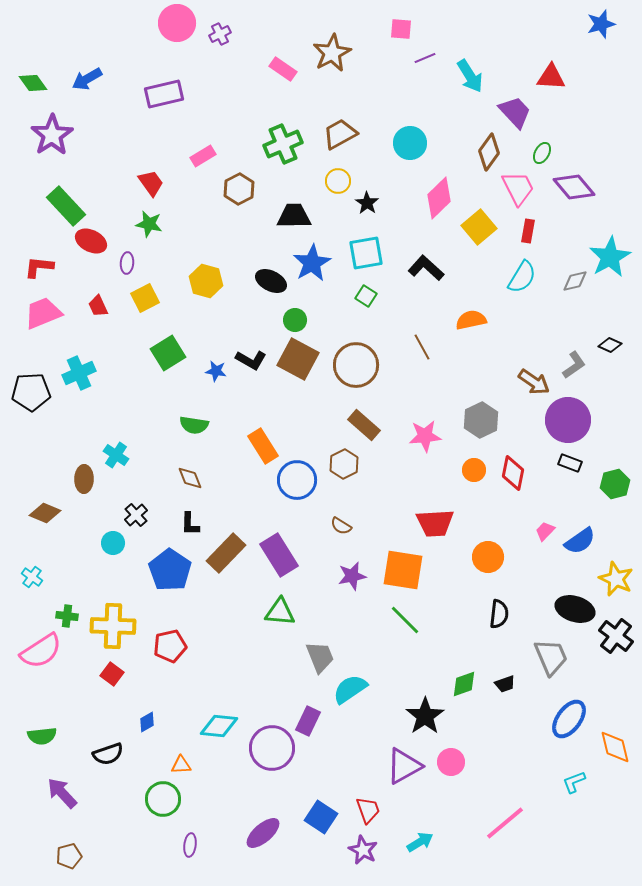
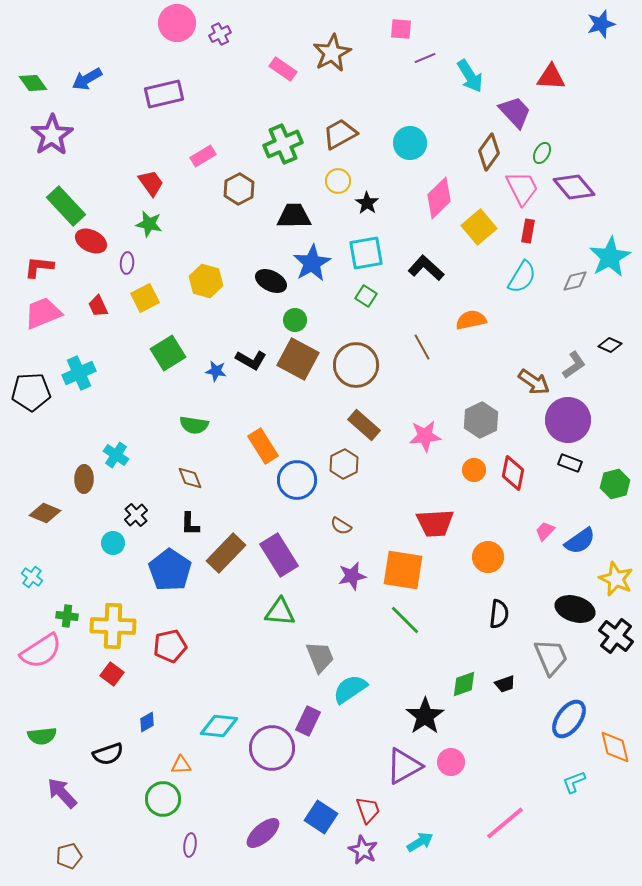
pink trapezoid at (518, 188): moved 4 px right
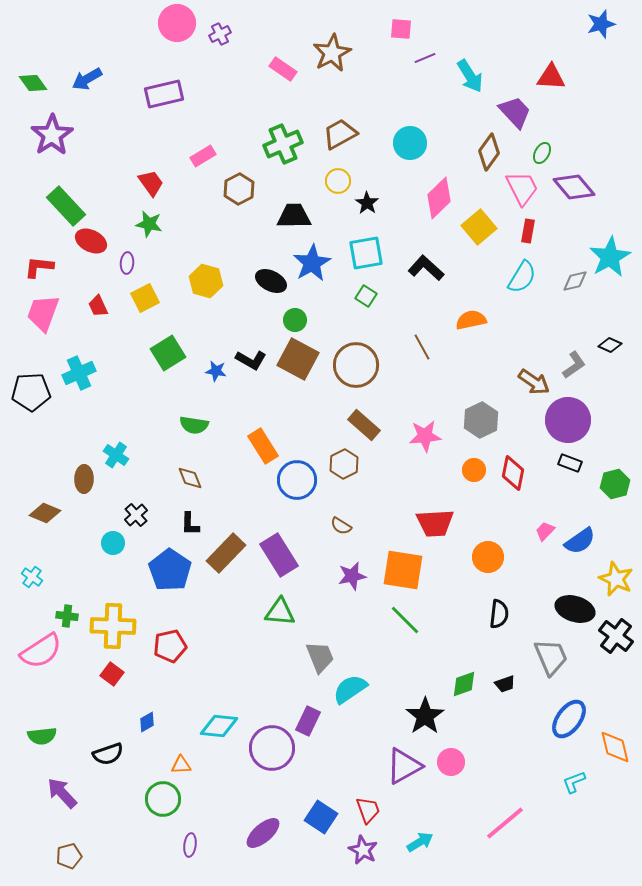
pink trapezoid at (43, 313): rotated 48 degrees counterclockwise
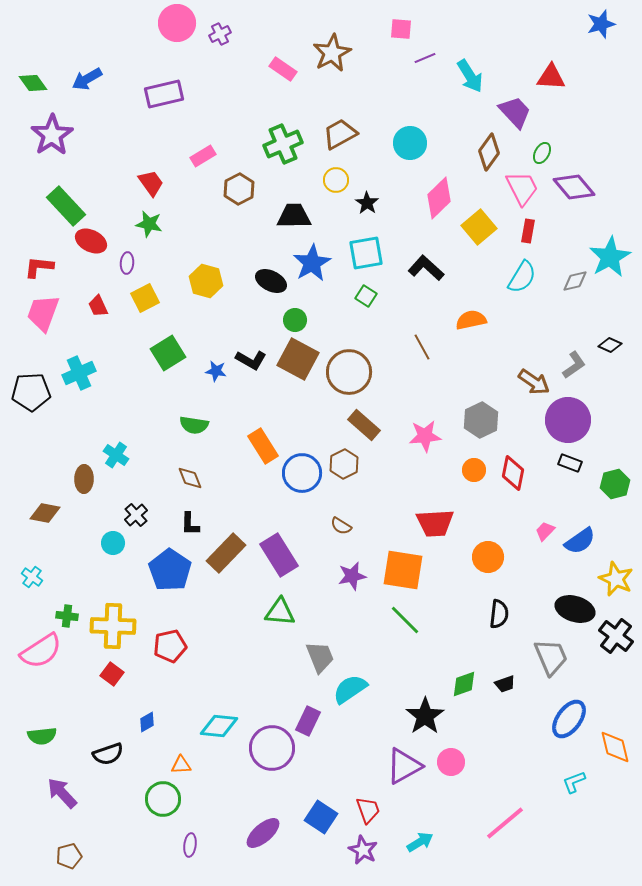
yellow circle at (338, 181): moved 2 px left, 1 px up
brown circle at (356, 365): moved 7 px left, 7 px down
blue circle at (297, 480): moved 5 px right, 7 px up
brown diamond at (45, 513): rotated 12 degrees counterclockwise
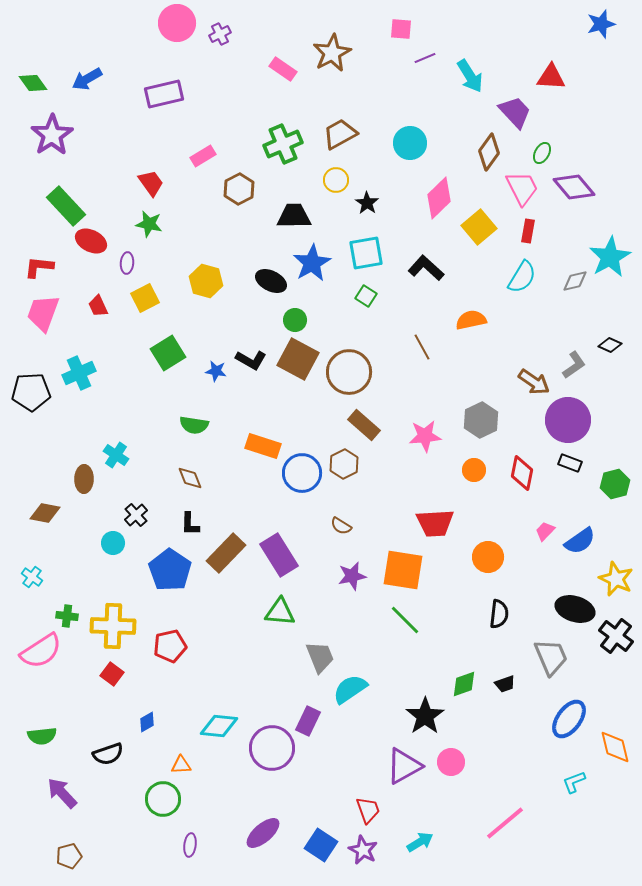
orange rectangle at (263, 446): rotated 40 degrees counterclockwise
red diamond at (513, 473): moved 9 px right
blue square at (321, 817): moved 28 px down
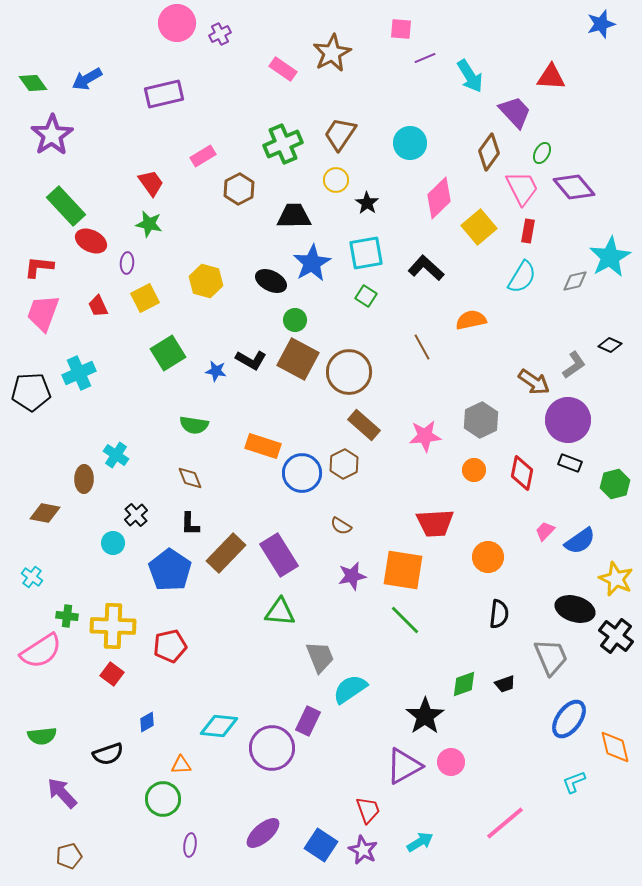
brown trapezoid at (340, 134): rotated 27 degrees counterclockwise
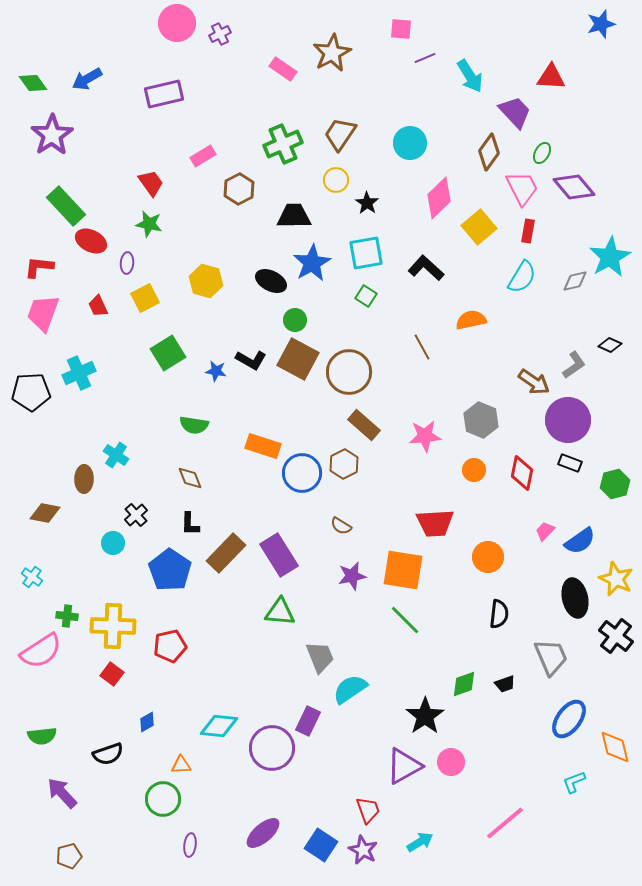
gray hexagon at (481, 420): rotated 12 degrees counterclockwise
black ellipse at (575, 609): moved 11 px up; rotated 60 degrees clockwise
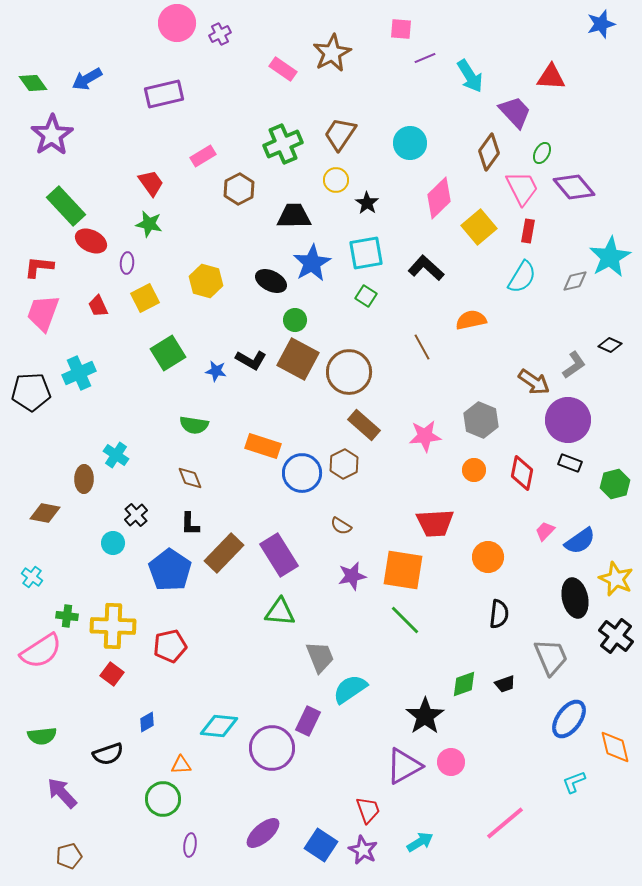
brown rectangle at (226, 553): moved 2 px left
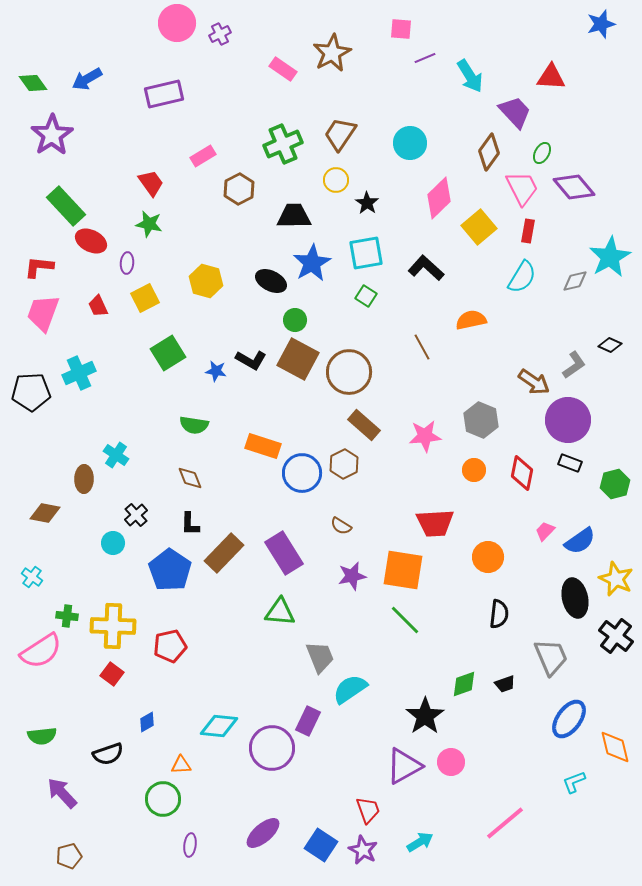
purple rectangle at (279, 555): moved 5 px right, 2 px up
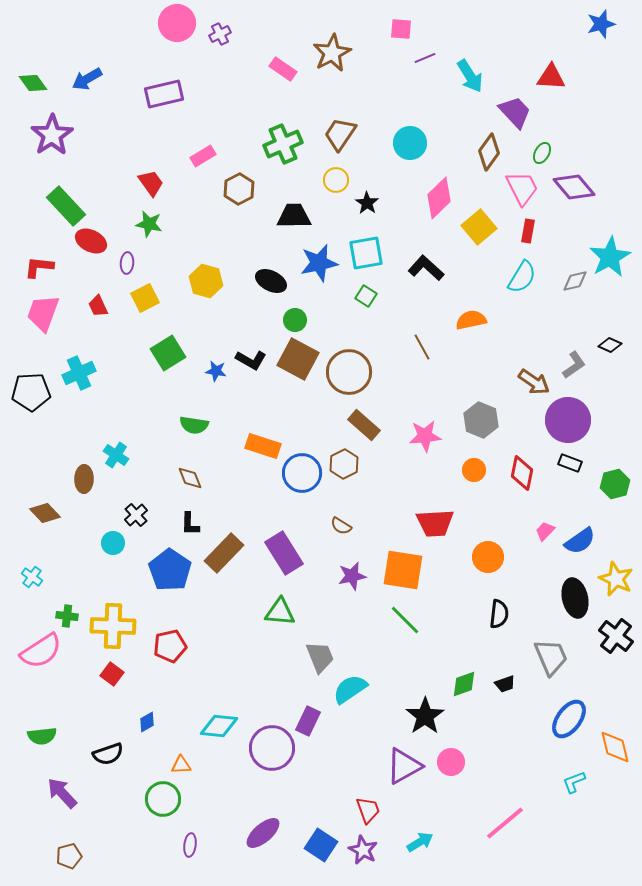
blue star at (312, 263): moved 7 px right; rotated 18 degrees clockwise
brown diamond at (45, 513): rotated 36 degrees clockwise
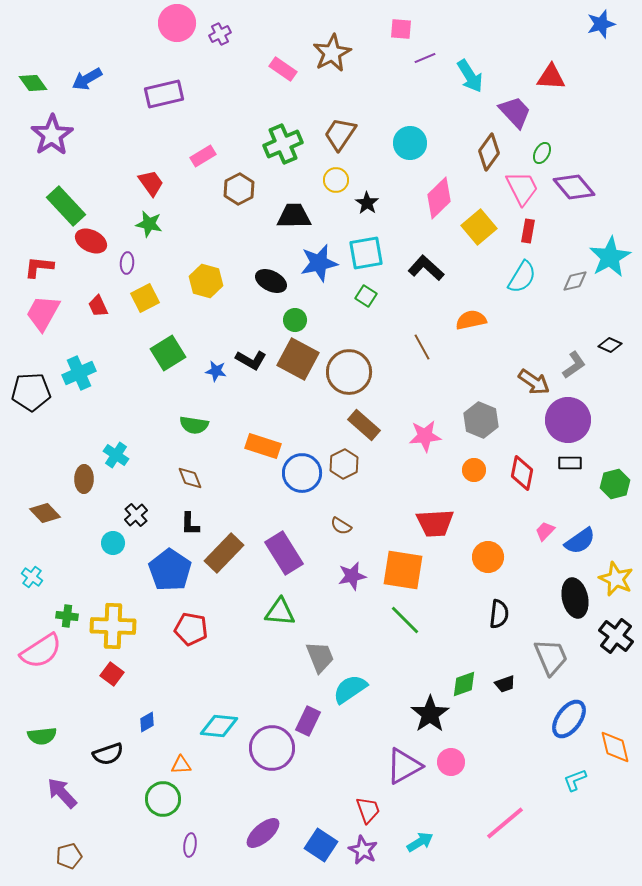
pink trapezoid at (43, 313): rotated 9 degrees clockwise
black rectangle at (570, 463): rotated 20 degrees counterclockwise
red pentagon at (170, 646): moved 21 px right, 17 px up; rotated 24 degrees clockwise
black star at (425, 716): moved 5 px right, 2 px up
cyan L-shape at (574, 782): moved 1 px right, 2 px up
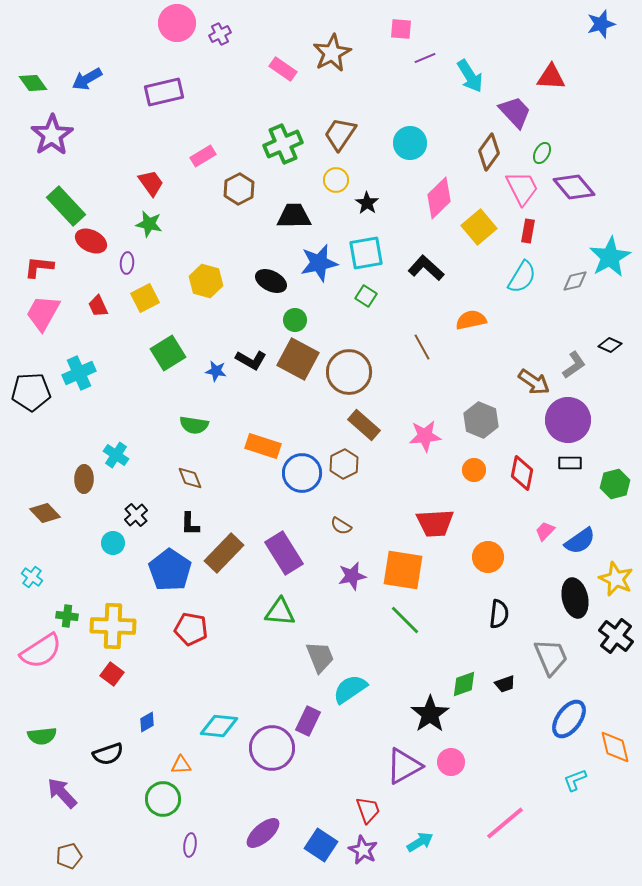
purple rectangle at (164, 94): moved 2 px up
